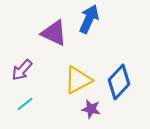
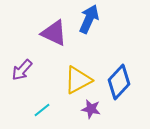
cyan line: moved 17 px right, 6 px down
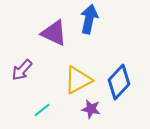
blue arrow: rotated 12 degrees counterclockwise
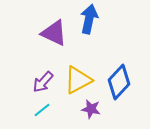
purple arrow: moved 21 px right, 12 px down
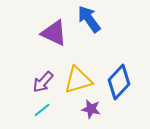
blue arrow: rotated 48 degrees counterclockwise
yellow triangle: rotated 12 degrees clockwise
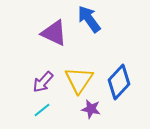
yellow triangle: moved 1 px right; rotated 40 degrees counterclockwise
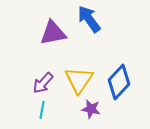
purple triangle: moved 1 px left; rotated 36 degrees counterclockwise
purple arrow: moved 1 px down
cyan line: rotated 42 degrees counterclockwise
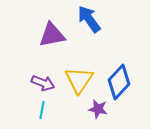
purple triangle: moved 1 px left, 2 px down
purple arrow: rotated 110 degrees counterclockwise
purple star: moved 7 px right
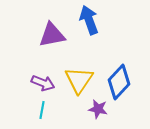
blue arrow: moved 1 px down; rotated 16 degrees clockwise
